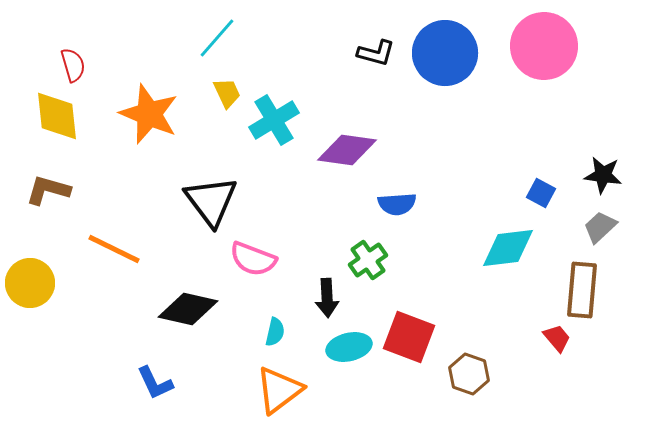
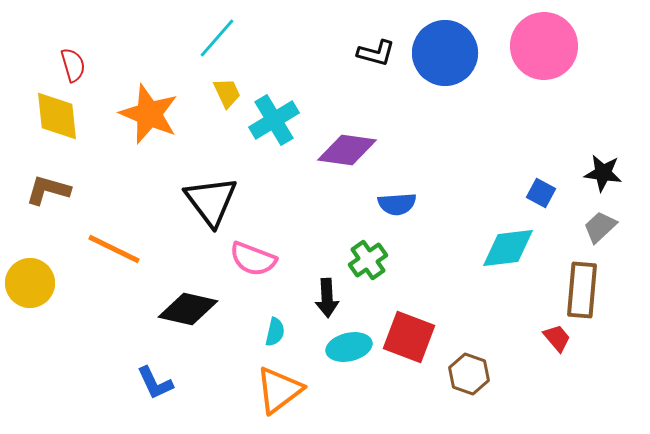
black star: moved 2 px up
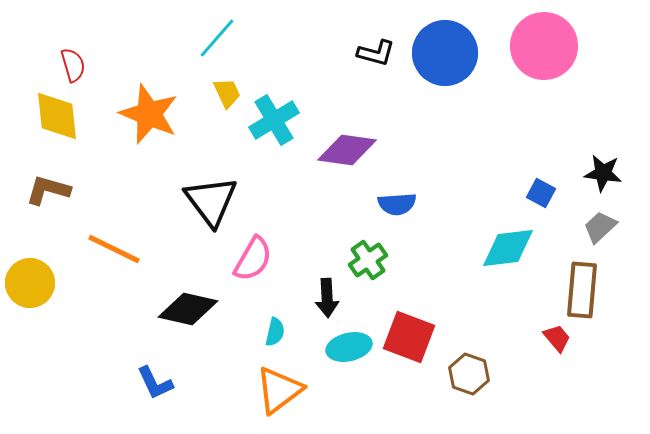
pink semicircle: rotated 81 degrees counterclockwise
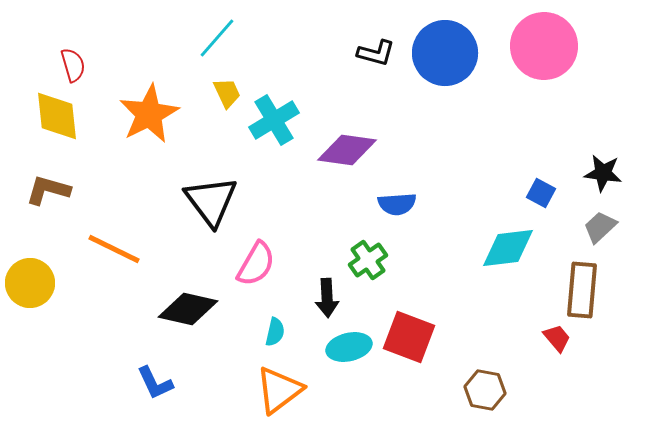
orange star: rotated 22 degrees clockwise
pink semicircle: moved 3 px right, 5 px down
brown hexagon: moved 16 px right, 16 px down; rotated 9 degrees counterclockwise
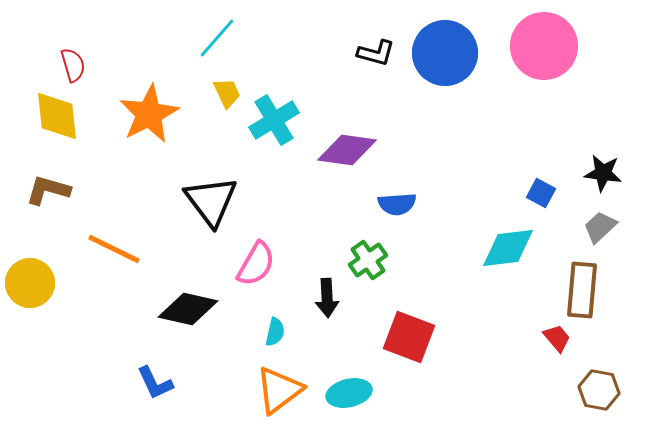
cyan ellipse: moved 46 px down
brown hexagon: moved 114 px right
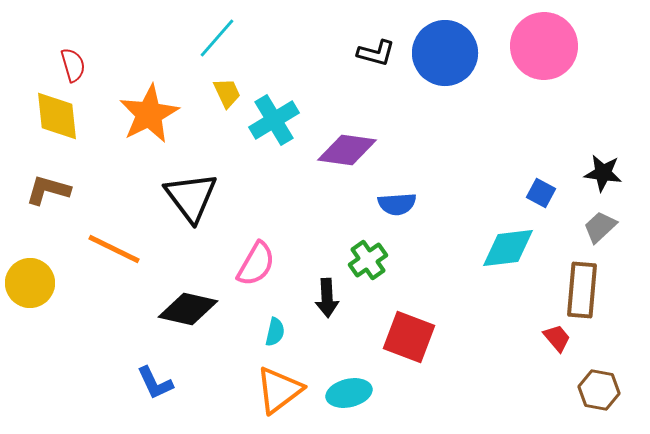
black triangle: moved 20 px left, 4 px up
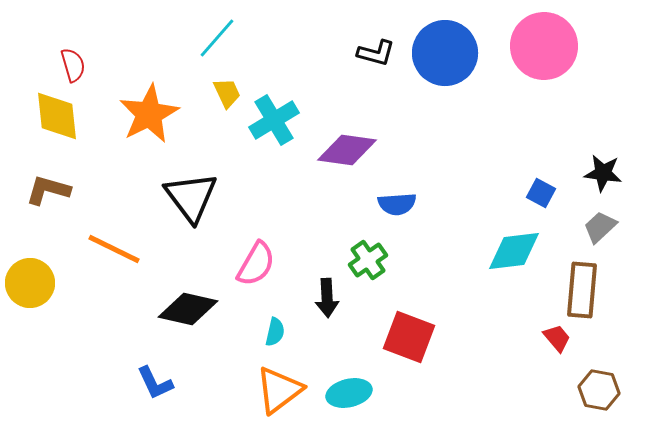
cyan diamond: moved 6 px right, 3 px down
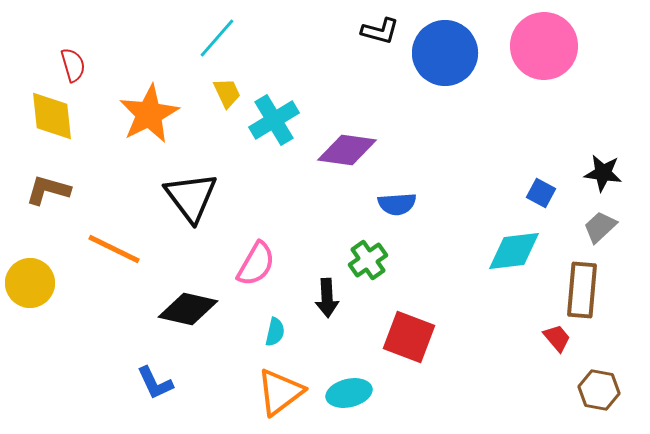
black L-shape: moved 4 px right, 22 px up
yellow diamond: moved 5 px left
orange triangle: moved 1 px right, 2 px down
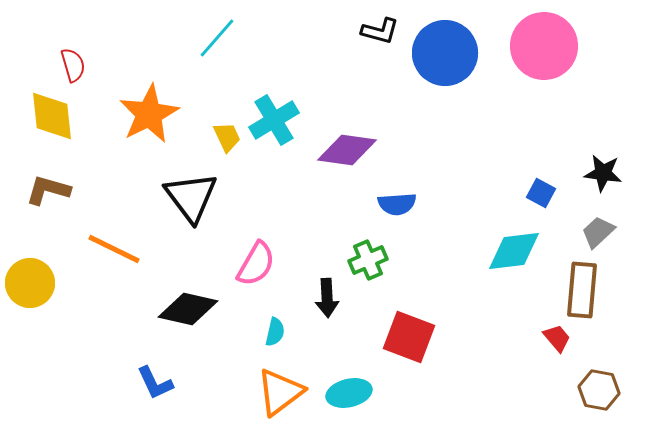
yellow trapezoid: moved 44 px down
gray trapezoid: moved 2 px left, 5 px down
green cross: rotated 12 degrees clockwise
